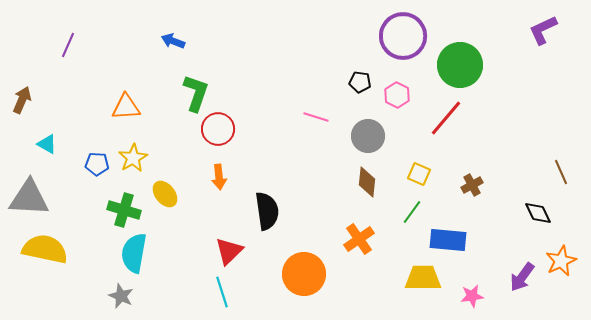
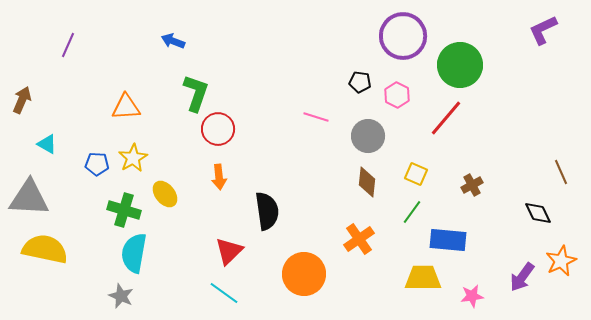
yellow square: moved 3 px left
cyan line: moved 2 px right, 1 px down; rotated 36 degrees counterclockwise
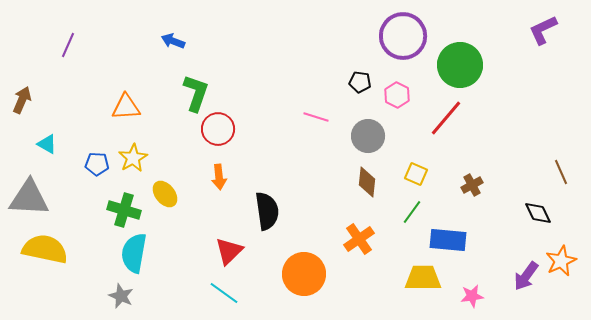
purple arrow: moved 4 px right, 1 px up
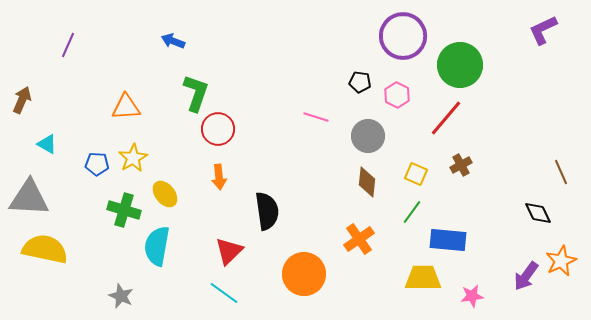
brown cross: moved 11 px left, 20 px up
cyan semicircle: moved 23 px right, 7 px up
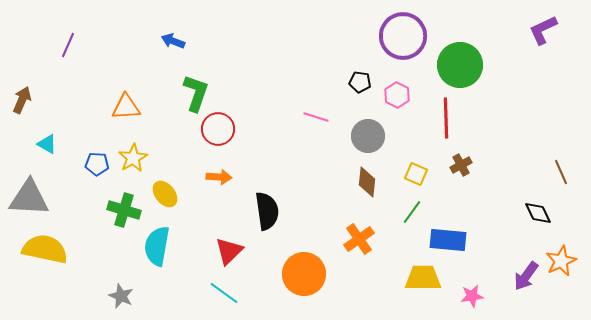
red line: rotated 42 degrees counterclockwise
orange arrow: rotated 80 degrees counterclockwise
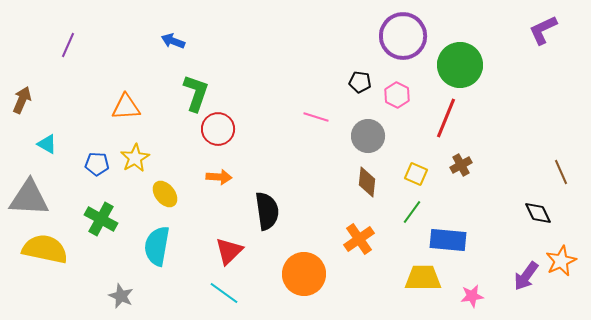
red line: rotated 24 degrees clockwise
yellow star: moved 2 px right
green cross: moved 23 px left, 9 px down; rotated 12 degrees clockwise
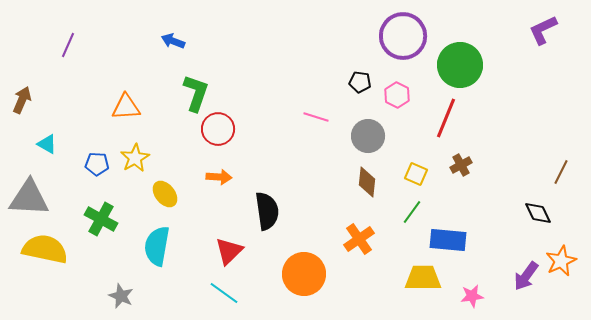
brown line: rotated 50 degrees clockwise
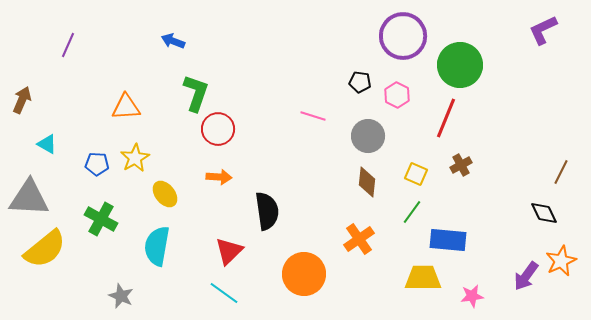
pink line: moved 3 px left, 1 px up
black diamond: moved 6 px right
yellow semicircle: rotated 129 degrees clockwise
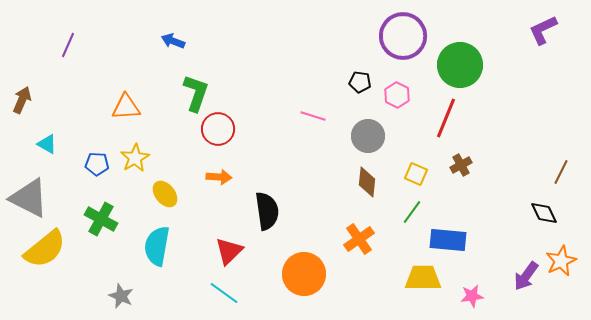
gray triangle: rotated 24 degrees clockwise
